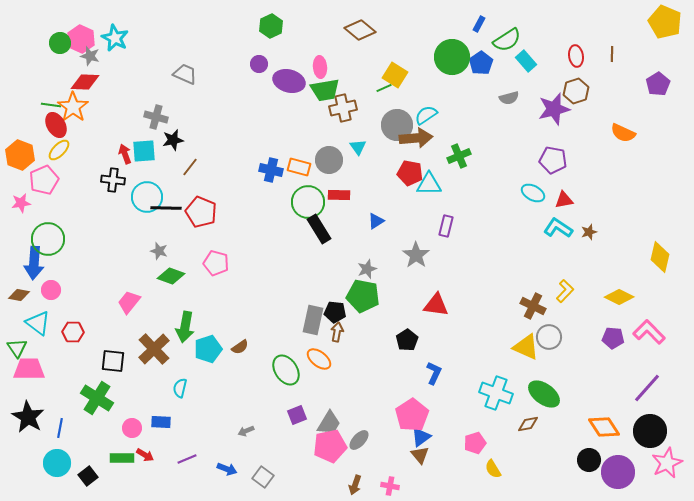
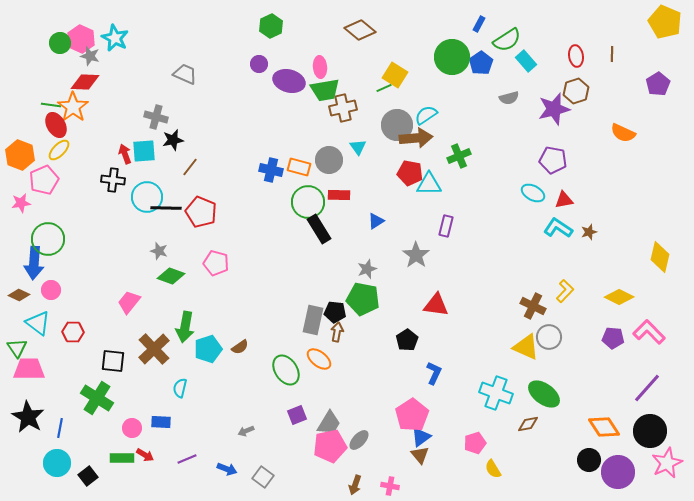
brown diamond at (19, 295): rotated 15 degrees clockwise
green pentagon at (363, 296): moved 3 px down
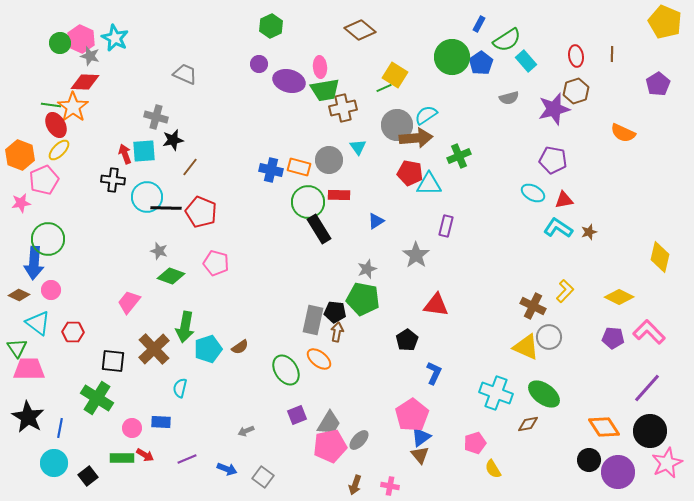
cyan circle at (57, 463): moved 3 px left
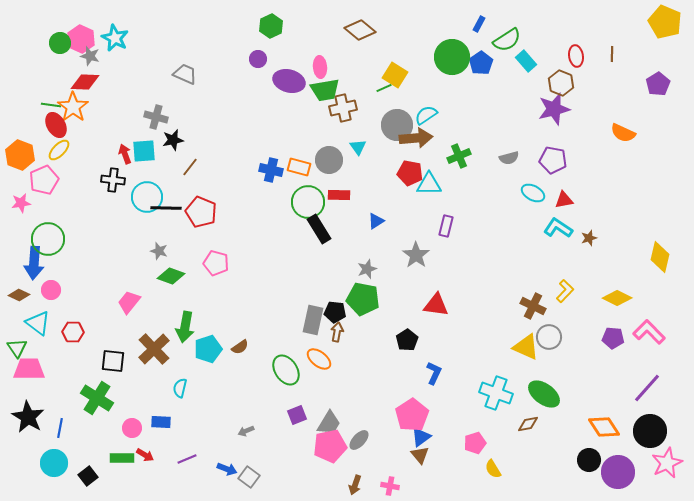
purple circle at (259, 64): moved 1 px left, 5 px up
brown hexagon at (576, 91): moved 15 px left, 8 px up; rotated 20 degrees counterclockwise
gray semicircle at (509, 98): moved 60 px down
brown star at (589, 232): moved 6 px down
yellow diamond at (619, 297): moved 2 px left, 1 px down
gray square at (263, 477): moved 14 px left
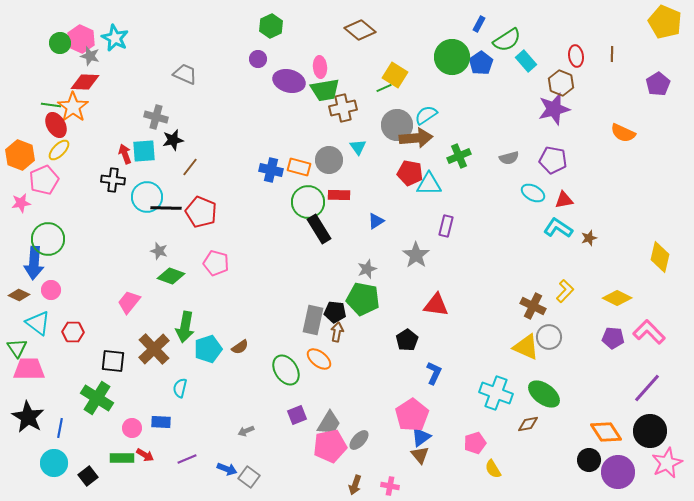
orange diamond at (604, 427): moved 2 px right, 5 px down
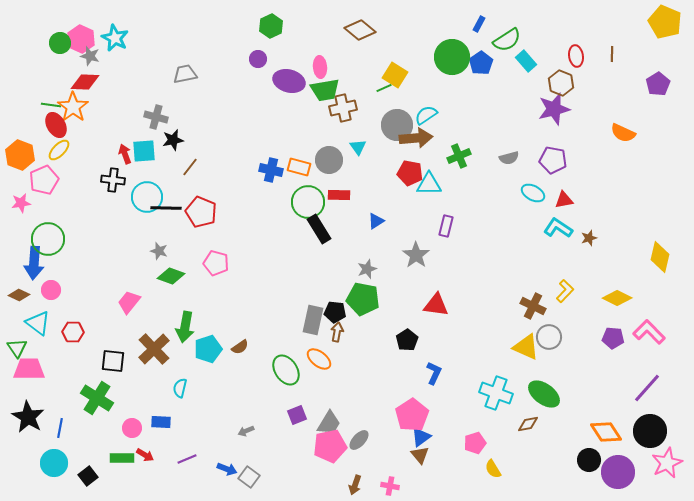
gray trapezoid at (185, 74): rotated 35 degrees counterclockwise
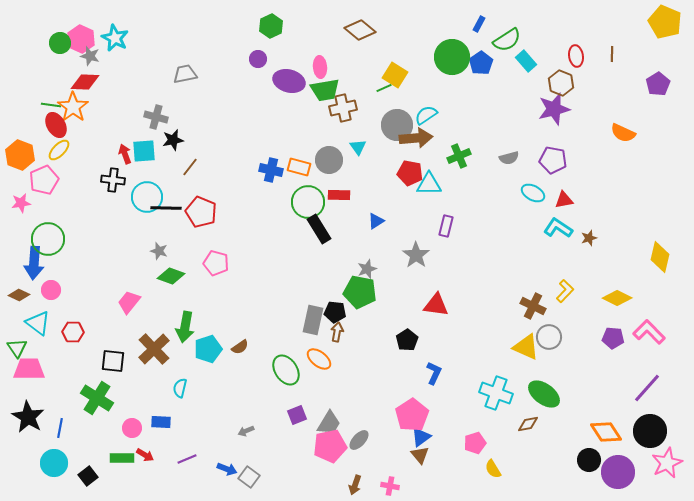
green pentagon at (363, 299): moved 3 px left, 7 px up
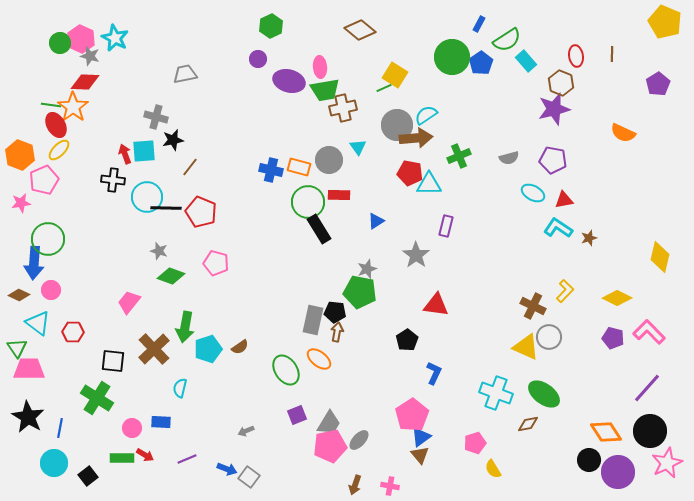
purple pentagon at (613, 338): rotated 10 degrees clockwise
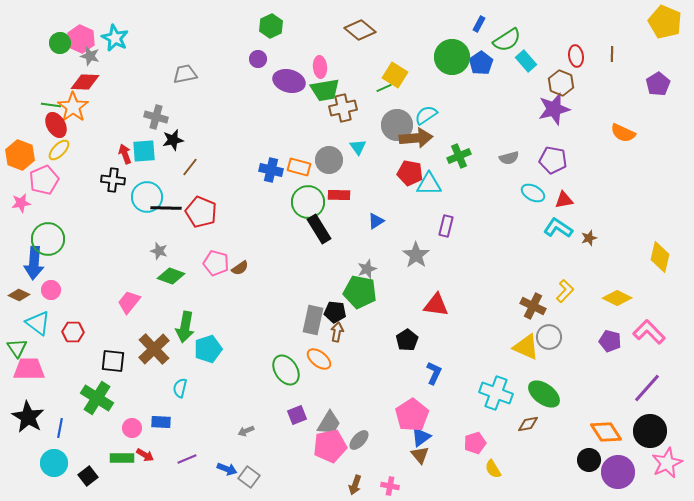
purple pentagon at (613, 338): moved 3 px left, 3 px down
brown semicircle at (240, 347): moved 79 px up
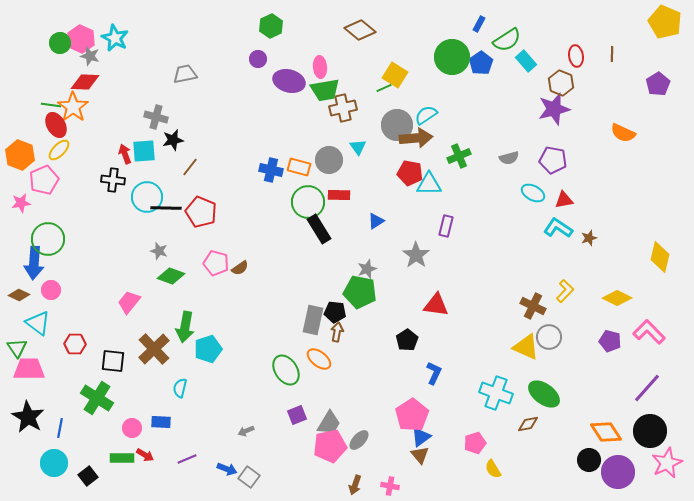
red hexagon at (73, 332): moved 2 px right, 12 px down
